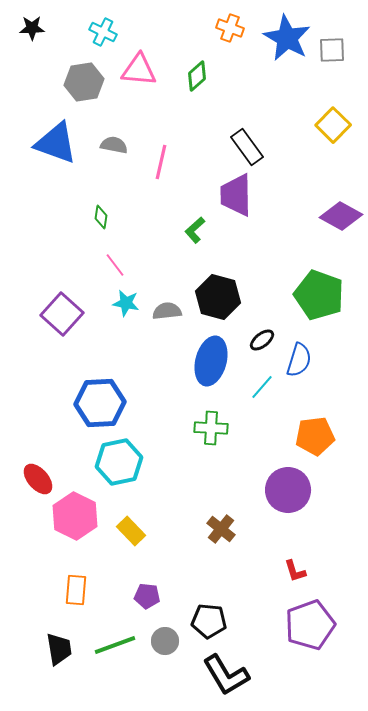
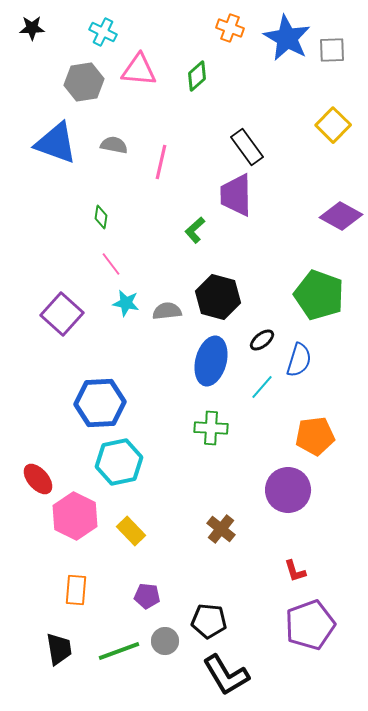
pink line at (115, 265): moved 4 px left, 1 px up
green line at (115, 645): moved 4 px right, 6 px down
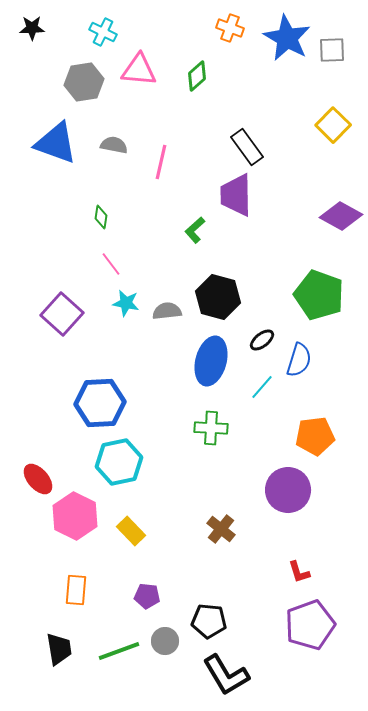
red L-shape at (295, 571): moved 4 px right, 1 px down
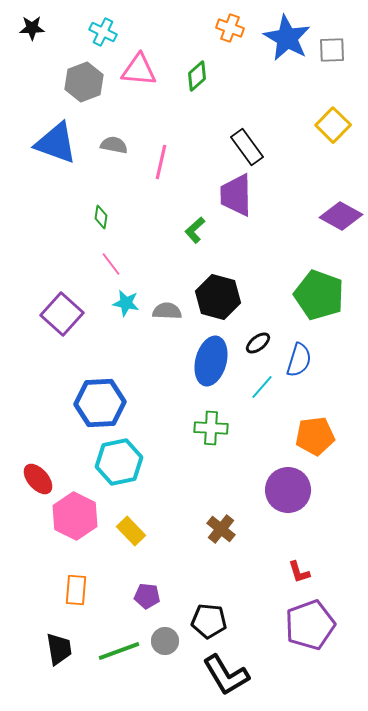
gray hexagon at (84, 82): rotated 12 degrees counterclockwise
gray semicircle at (167, 311): rotated 8 degrees clockwise
black ellipse at (262, 340): moved 4 px left, 3 px down
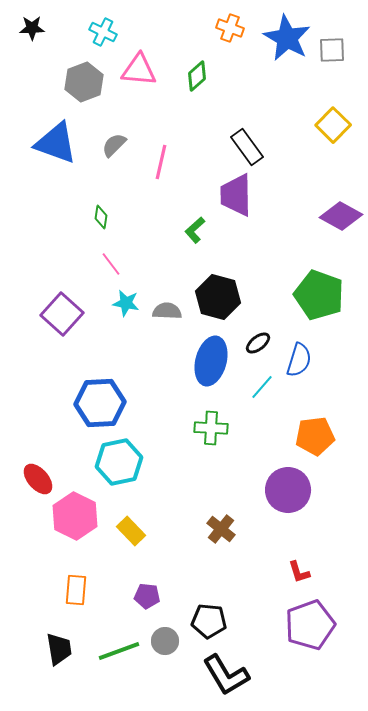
gray semicircle at (114, 145): rotated 56 degrees counterclockwise
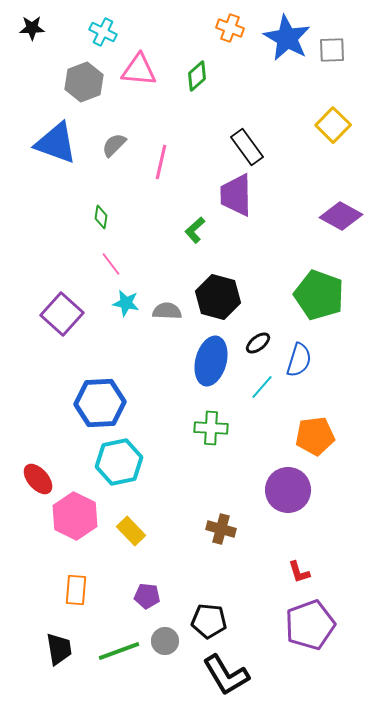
brown cross at (221, 529): rotated 24 degrees counterclockwise
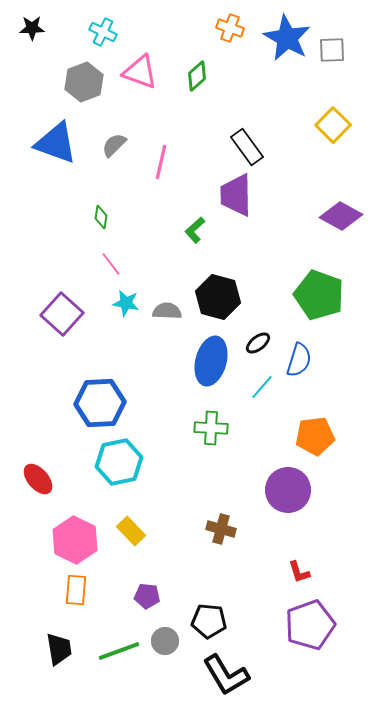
pink triangle at (139, 70): moved 1 px right, 2 px down; rotated 15 degrees clockwise
pink hexagon at (75, 516): moved 24 px down
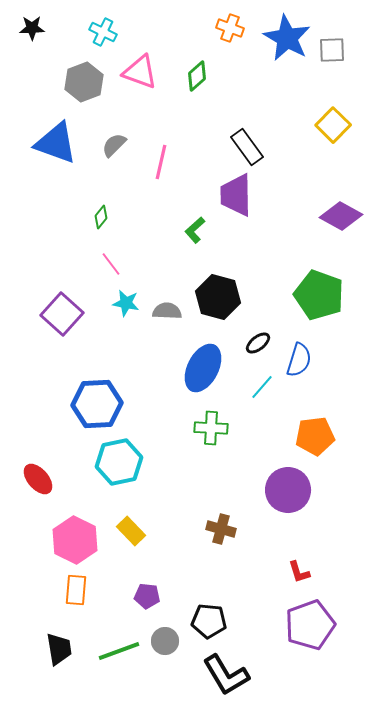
green diamond at (101, 217): rotated 30 degrees clockwise
blue ellipse at (211, 361): moved 8 px left, 7 px down; rotated 12 degrees clockwise
blue hexagon at (100, 403): moved 3 px left, 1 px down
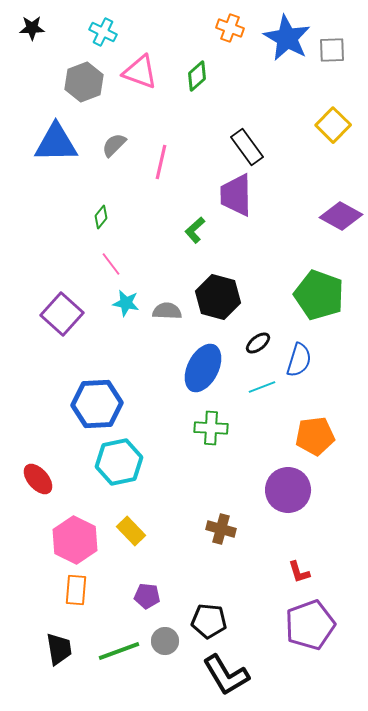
blue triangle at (56, 143): rotated 21 degrees counterclockwise
cyan line at (262, 387): rotated 28 degrees clockwise
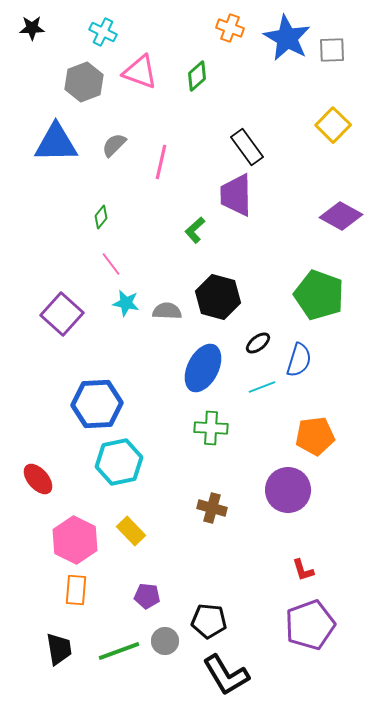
brown cross at (221, 529): moved 9 px left, 21 px up
red L-shape at (299, 572): moved 4 px right, 2 px up
